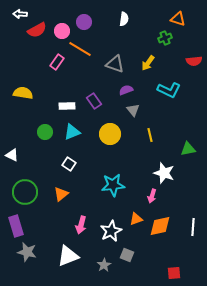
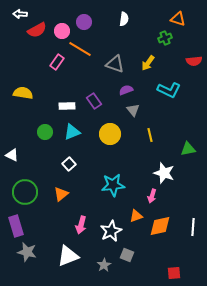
white square at (69, 164): rotated 16 degrees clockwise
orange triangle at (136, 219): moved 3 px up
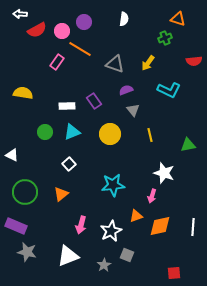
green triangle at (188, 149): moved 4 px up
purple rectangle at (16, 226): rotated 50 degrees counterclockwise
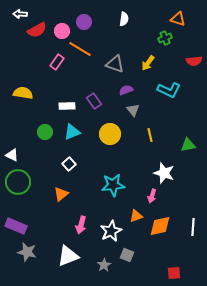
green circle at (25, 192): moved 7 px left, 10 px up
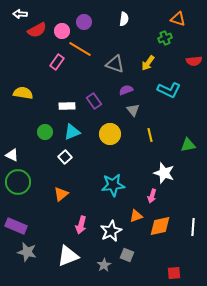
white square at (69, 164): moved 4 px left, 7 px up
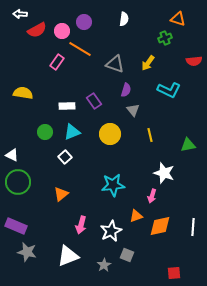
purple semicircle at (126, 90): rotated 128 degrees clockwise
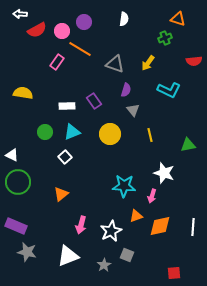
cyan star at (113, 185): moved 11 px right, 1 px down; rotated 10 degrees clockwise
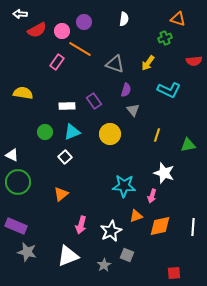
yellow line at (150, 135): moved 7 px right; rotated 32 degrees clockwise
